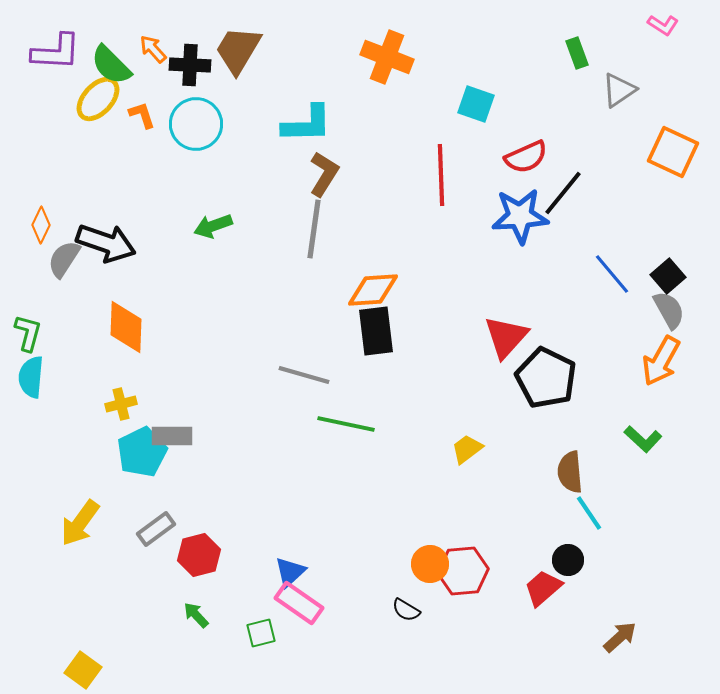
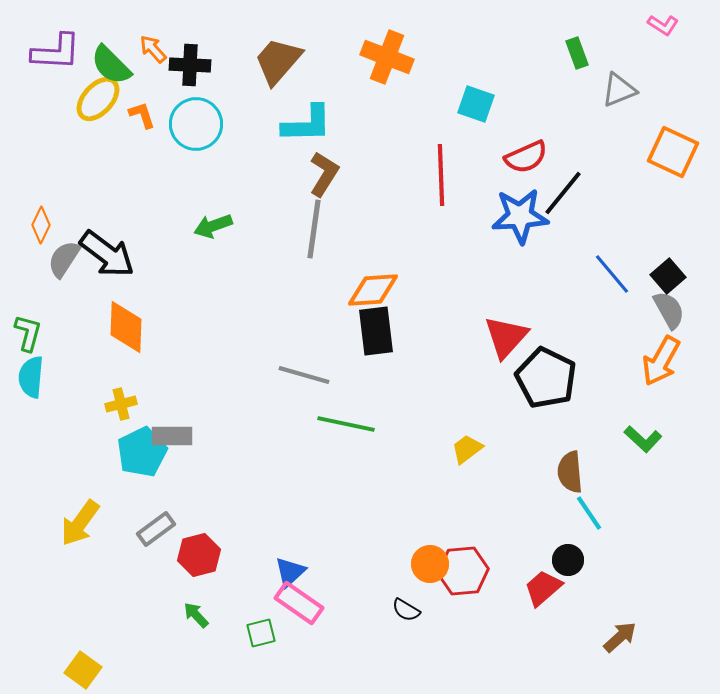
brown trapezoid at (238, 50): moved 40 px right, 11 px down; rotated 10 degrees clockwise
gray triangle at (619, 90): rotated 12 degrees clockwise
black arrow at (106, 243): moved 1 px right, 11 px down; rotated 18 degrees clockwise
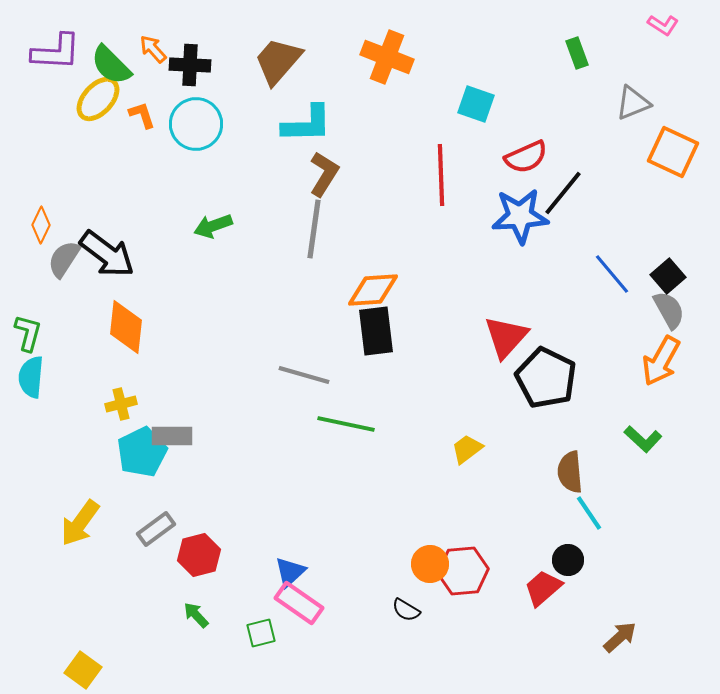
gray triangle at (619, 90): moved 14 px right, 13 px down
orange diamond at (126, 327): rotated 4 degrees clockwise
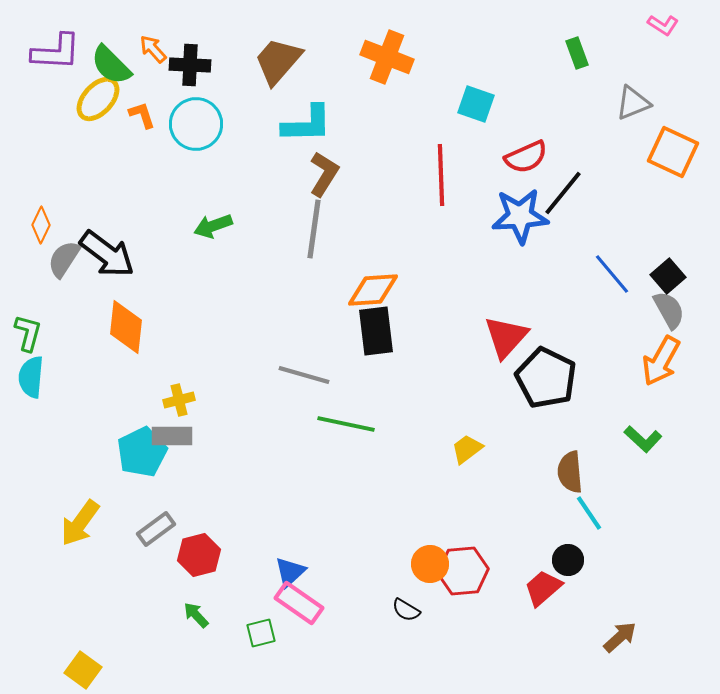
yellow cross at (121, 404): moved 58 px right, 4 px up
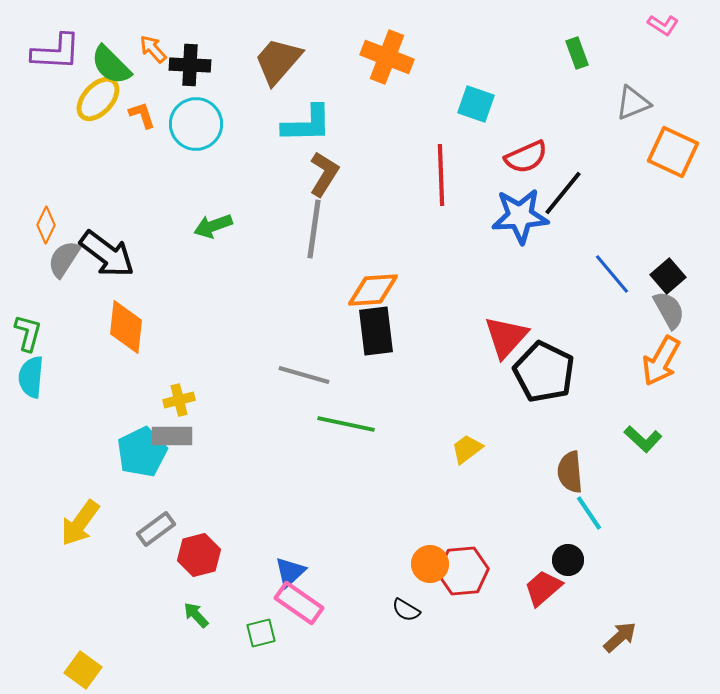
orange diamond at (41, 225): moved 5 px right
black pentagon at (546, 378): moved 2 px left, 6 px up
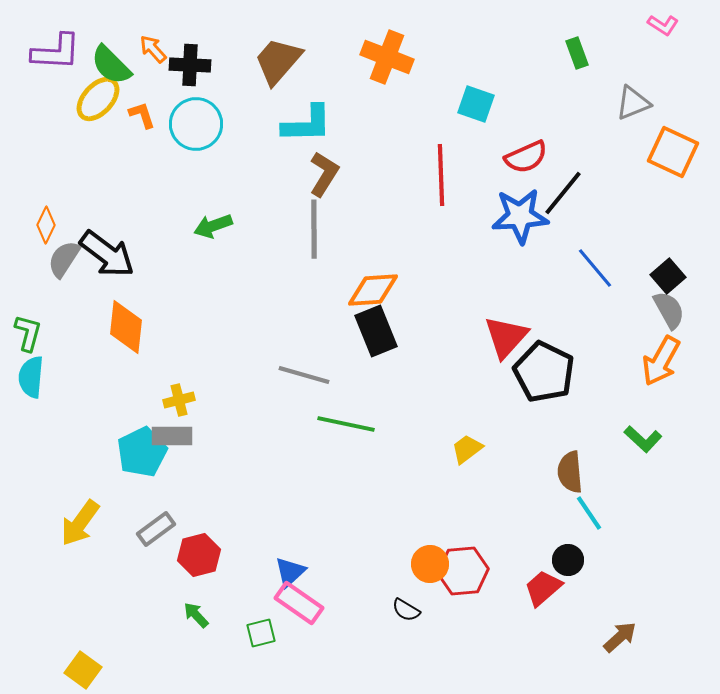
gray line at (314, 229): rotated 8 degrees counterclockwise
blue line at (612, 274): moved 17 px left, 6 px up
black rectangle at (376, 331): rotated 15 degrees counterclockwise
